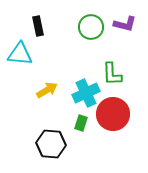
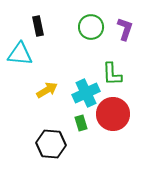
purple L-shape: moved 5 px down; rotated 85 degrees counterclockwise
green rectangle: rotated 35 degrees counterclockwise
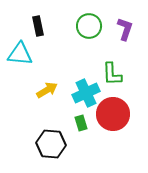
green circle: moved 2 px left, 1 px up
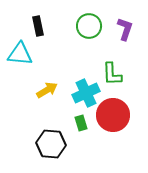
red circle: moved 1 px down
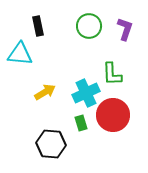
yellow arrow: moved 2 px left, 2 px down
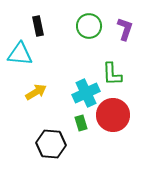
yellow arrow: moved 9 px left
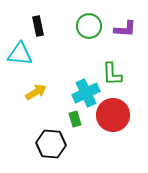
purple L-shape: rotated 75 degrees clockwise
green rectangle: moved 6 px left, 4 px up
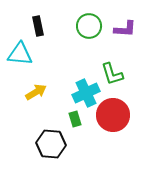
green L-shape: rotated 15 degrees counterclockwise
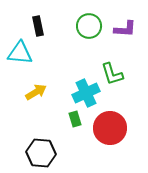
cyan triangle: moved 1 px up
red circle: moved 3 px left, 13 px down
black hexagon: moved 10 px left, 9 px down
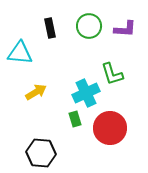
black rectangle: moved 12 px right, 2 px down
